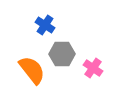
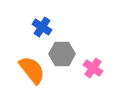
blue cross: moved 3 px left, 2 px down
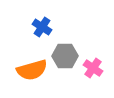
gray hexagon: moved 3 px right, 2 px down
orange semicircle: rotated 112 degrees clockwise
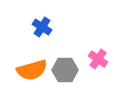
gray hexagon: moved 14 px down
pink cross: moved 5 px right, 9 px up
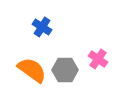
orange semicircle: rotated 128 degrees counterclockwise
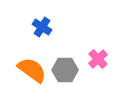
pink cross: rotated 12 degrees clockwise
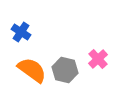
blue cross: moved 21 px left, 5 px down
gray hexagon: rotated 15 degrees clockwise
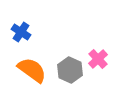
gray hexagon: moved 5 px right; rotated 10 degrees clockwise
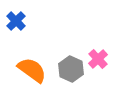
blue cross: moved 5 px left, 11 px up; rotated 12 degrees clockwise
gray hexagon: moved 1 px right, 1 px up
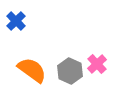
pink cross: moved 1 px left, 5 px down
gray hexagon: moved 1 px left, 2 px down
